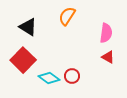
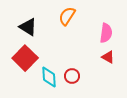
red square: moved 2 px right, 2 px up
cyan diamond: moved 1 px up; rotated 50 degrees clockwise
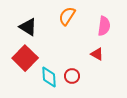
pink semicircle: moved 2 px left, 7 px up
red triangle: moved 11 px left, 3 px up
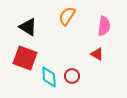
red square: rotated 25 degrees counterclockwise
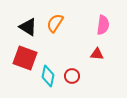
orange semicircle: moved 12 px left, 7 px down
pink semicircle: moved 1 px left, 1 px up
red triangle: rotated 24 degrees counterclockwise
cyan diamond: moved 1 px left, 1 px up; rotated 15 degrees clockwise
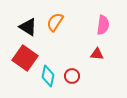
orange semicircle: moved 1 px up
red square: rotated 15 degrees clockwise
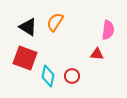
pink semicircle: moved 5 px right, 5 px down
red square: rotated 15 degrees counterclockwise
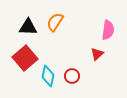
black triangle: rotated 30 degrees counterclockwise
red triangle: rotated 48 degrees counterclockwise
red square: rotated 30 degrees clockwise
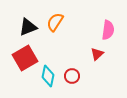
black triangle: rotated 24 degrees counterclockwise
red square: rotated 10 degrees clockwise
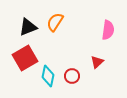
red triangle: moved 8 px down
